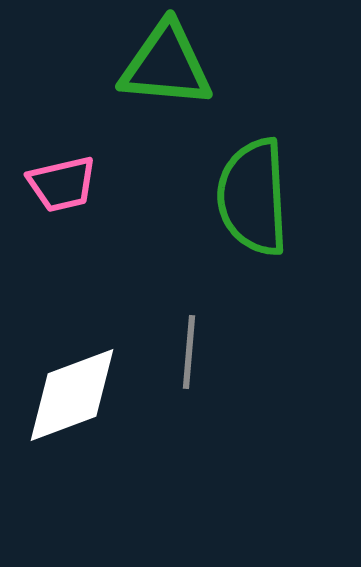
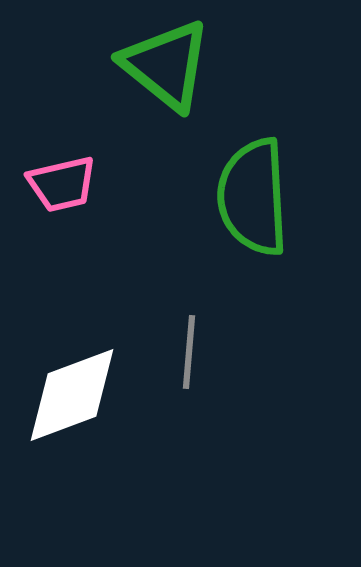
green triangle: rotated 34 degrees clockwise
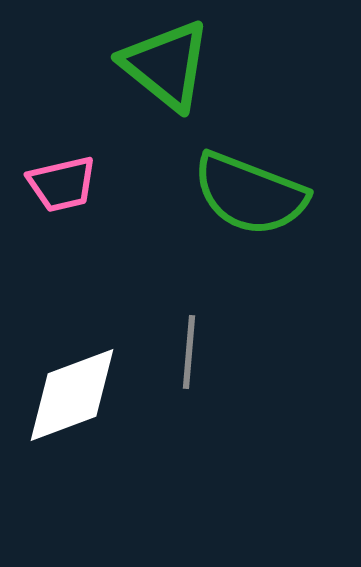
green semicircle: moved 3 px left, 3 px up; rotated 66 degrees counterclockwise
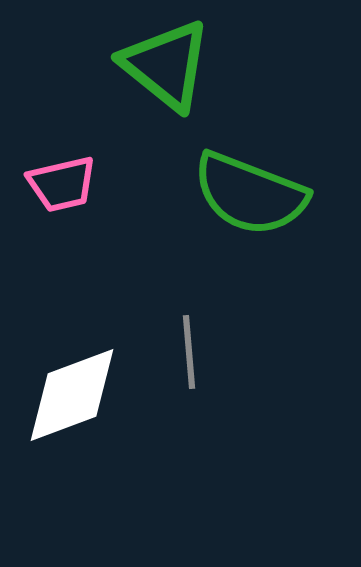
gray line: rotated 10 degrees counterclockwise
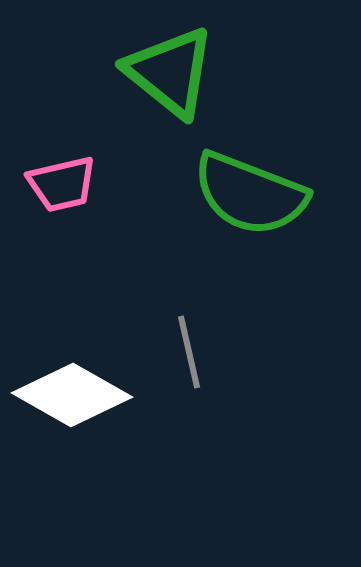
green triangle: moved 4 px right, 7 px down
gray line: rotated 8 degrees counterclockwise
white diamond: rotated 50 degrees clockwise
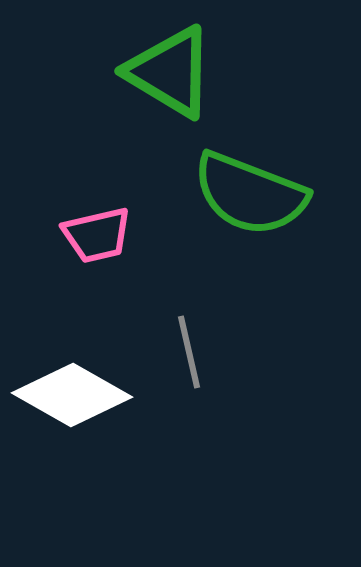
green triangle: rotated 8 degrees counterclockwise
pink trapezoid: moved 35 px right, 51 px down
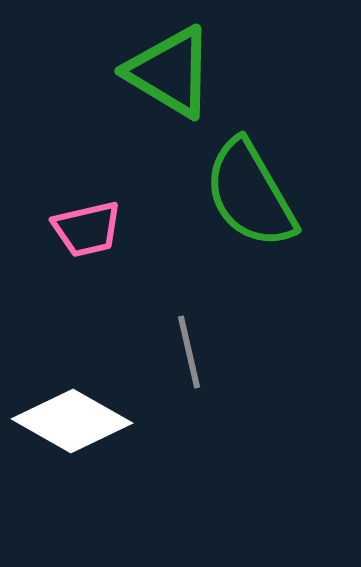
green semicircle: rotated 39 degrees clockwise
pink trapezoid: moved 10 px left, 6 px up
white diamond: moved 26 px down
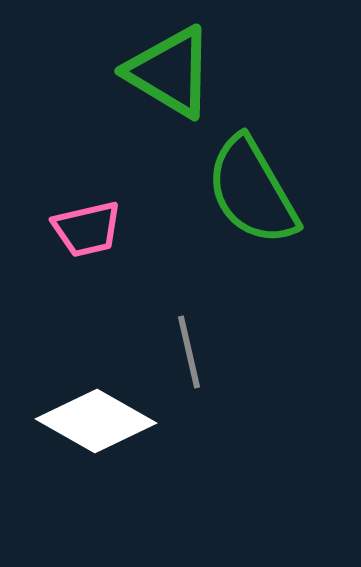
green semicircle: moved 2 px right, 3 px up
white diamond: moved 24 px right
